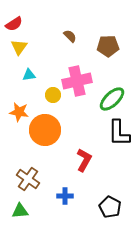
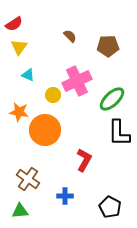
cyan triangle: moved 1 px left; rotated 32 degrees clockwise
pink cross: rotated 12 degrees counterclockwise
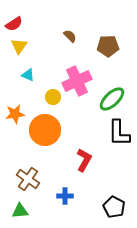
yellow triangle: moved 1 px up
yellow circle: moved 2 px down
orange star: moved 4 px left, 2 px down; rotated 18 degrees counterclockwise
black pentagon: moved 4 px right
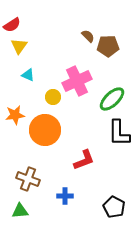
red semicircle: moved 2 px left, 1 px down
brown semicircle: moved 18 px right
orange star: moved 1 px down
red L-shape: rotated 40 degrees clockwise
brown cross: rotated 15 degrees counterclockwise
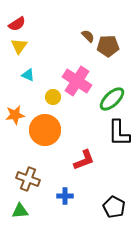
red semicircle: moved 5 px right, 1 px up
pink cross: rotated 32 degrees counterclockwise
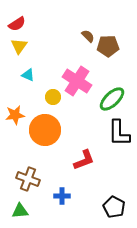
blue cross: moved 3 px left
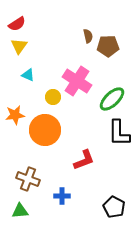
brown semicircle: rotated 32 degrees clockwise
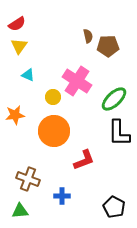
green ellipse: moved 2 px right
orange circle: moved 9 px right, 1 px down
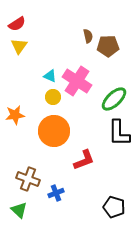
cyan triangle: moved 22 px right, 1 px down
blue cross: moved 6 px left, 3 px up; rotated 21 degrees counterclockwise
black pentagon: rotated 10 degrees counterclockwise
green triangle: moved 1 px left, 1 px up; rotated 48 degrees clockwise
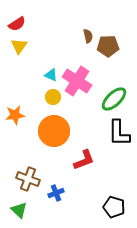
cyan triangle: moved 1 px right, 1 px up
